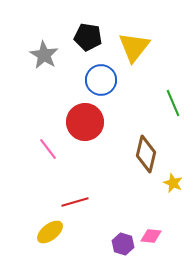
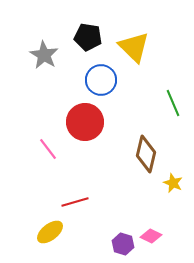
yellow triangle: rotated 24 degrees counterclockwise
pink diamond: rotated 20 degrees clockwise
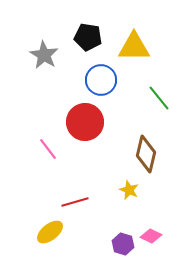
yellow triangle: rotated 44 degrees counterclockwise
green line: moved 14 px left, 5 px up; rotated 16 degrees counterclockwise
yellow star: moved 44 px left, 7 px down
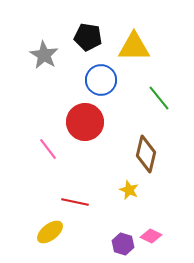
red line: rotated 28 degrees clockwise
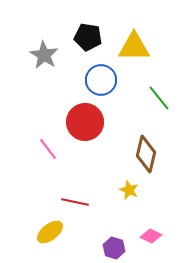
purple hexagon: moved 9 px left, 4 px down
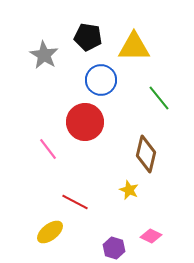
red line: rotated 16 degrees clockwise
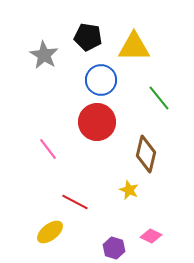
red circle: moved 12 px right
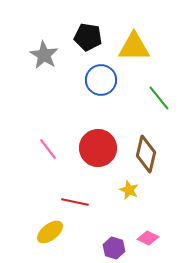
red circle: moved 1 px right, 26 px down
red line: rotated 16 degrees counterclockwise
pink diamond: moved 3 px left, 2 px down
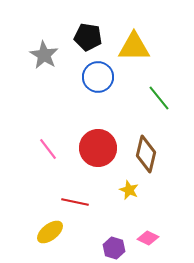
blue circle: moved 3 px left, 3 px up
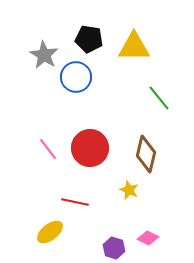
black pentagon: moved 1 px right, 2 px down
blue circle: moved 22 px left
red circle: moved 8 px left
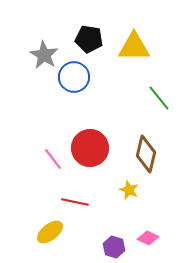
blue circle: moved 2 px left
pink line: moved 5 px right, 10 px down
purple hexagon: moved 1 px up
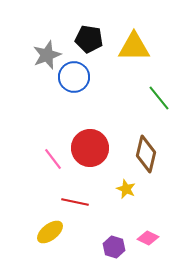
gray star: moved 3 px right; rotated 20 degrees clockwise
yellow star: moved 3 px left, 1 px up
